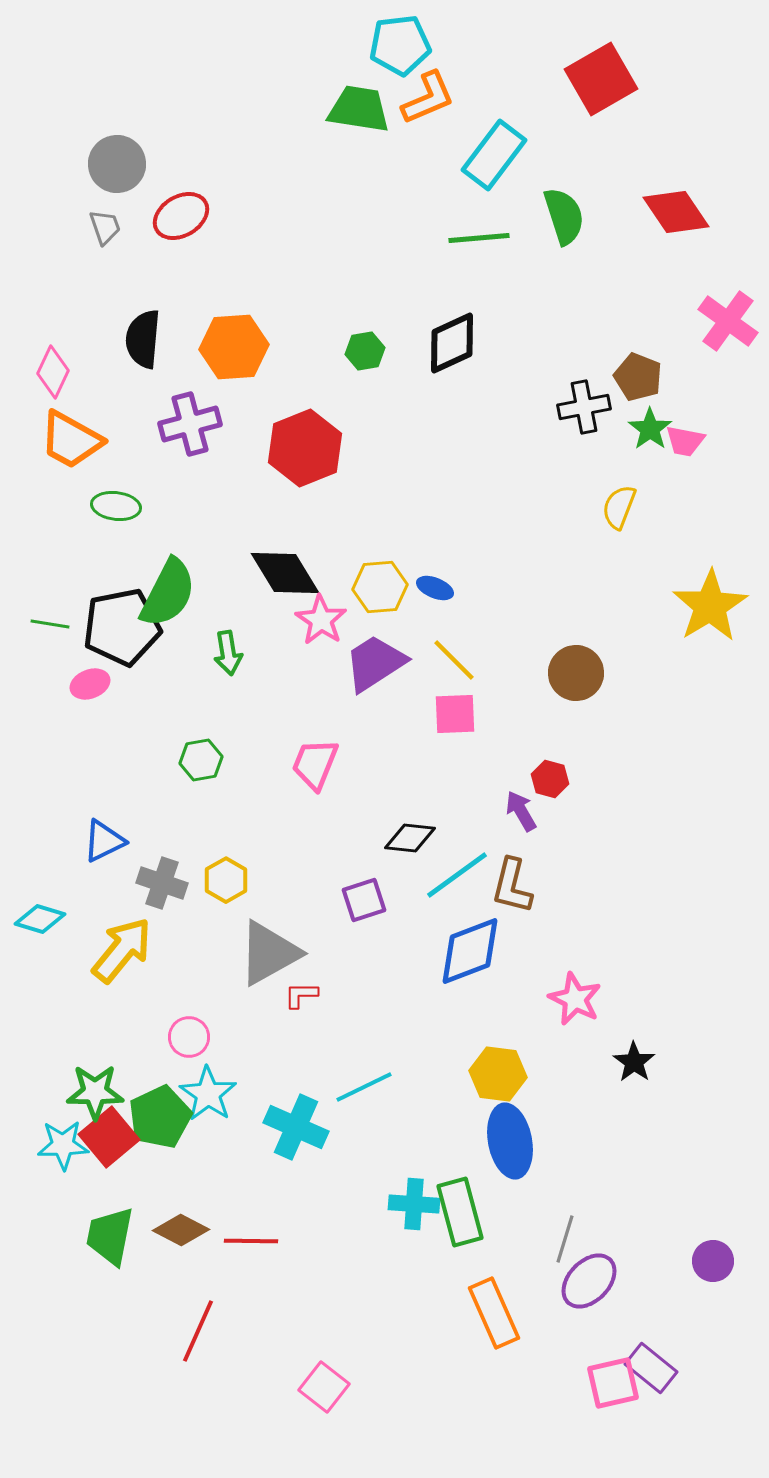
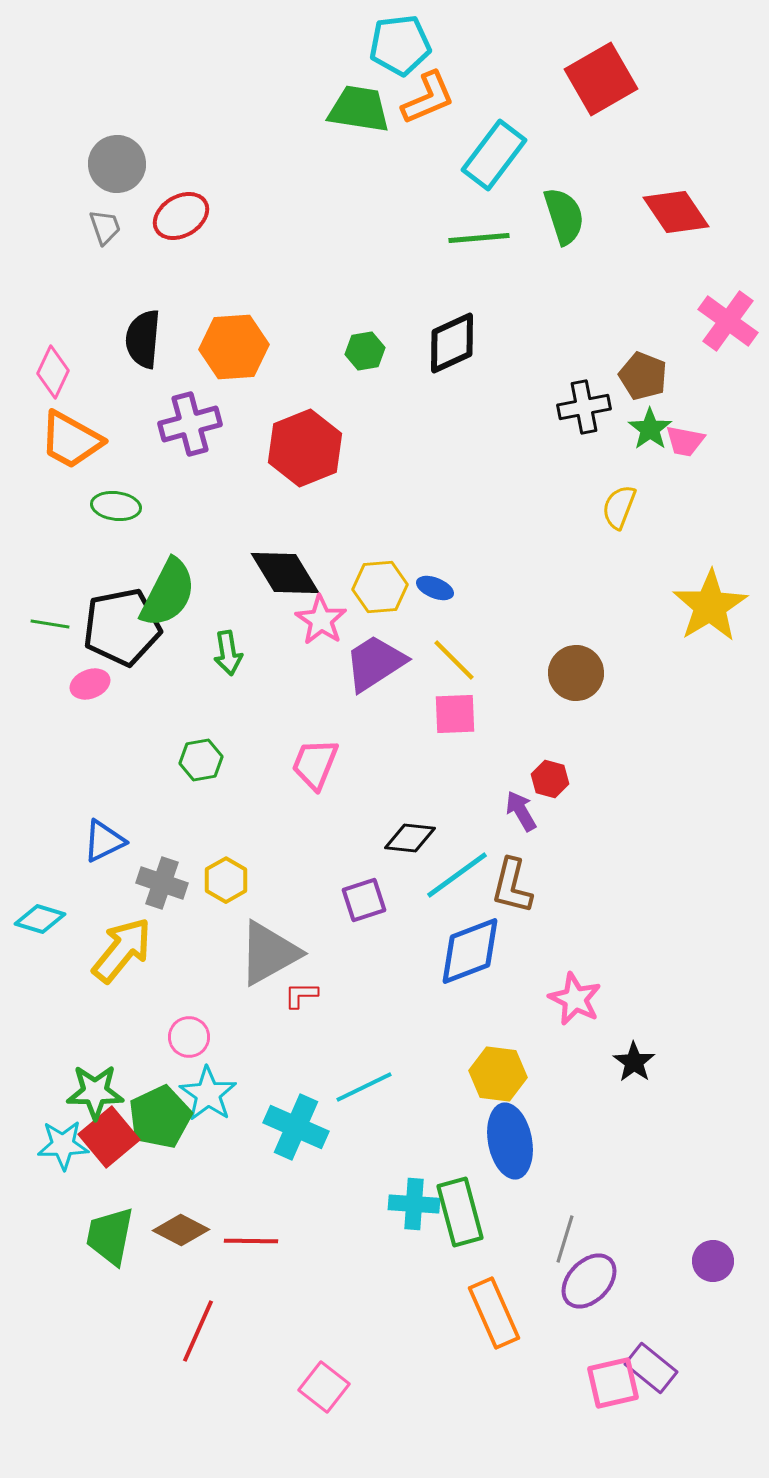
brown pentagon at (638, 377): moved 5 px right, 1 px up
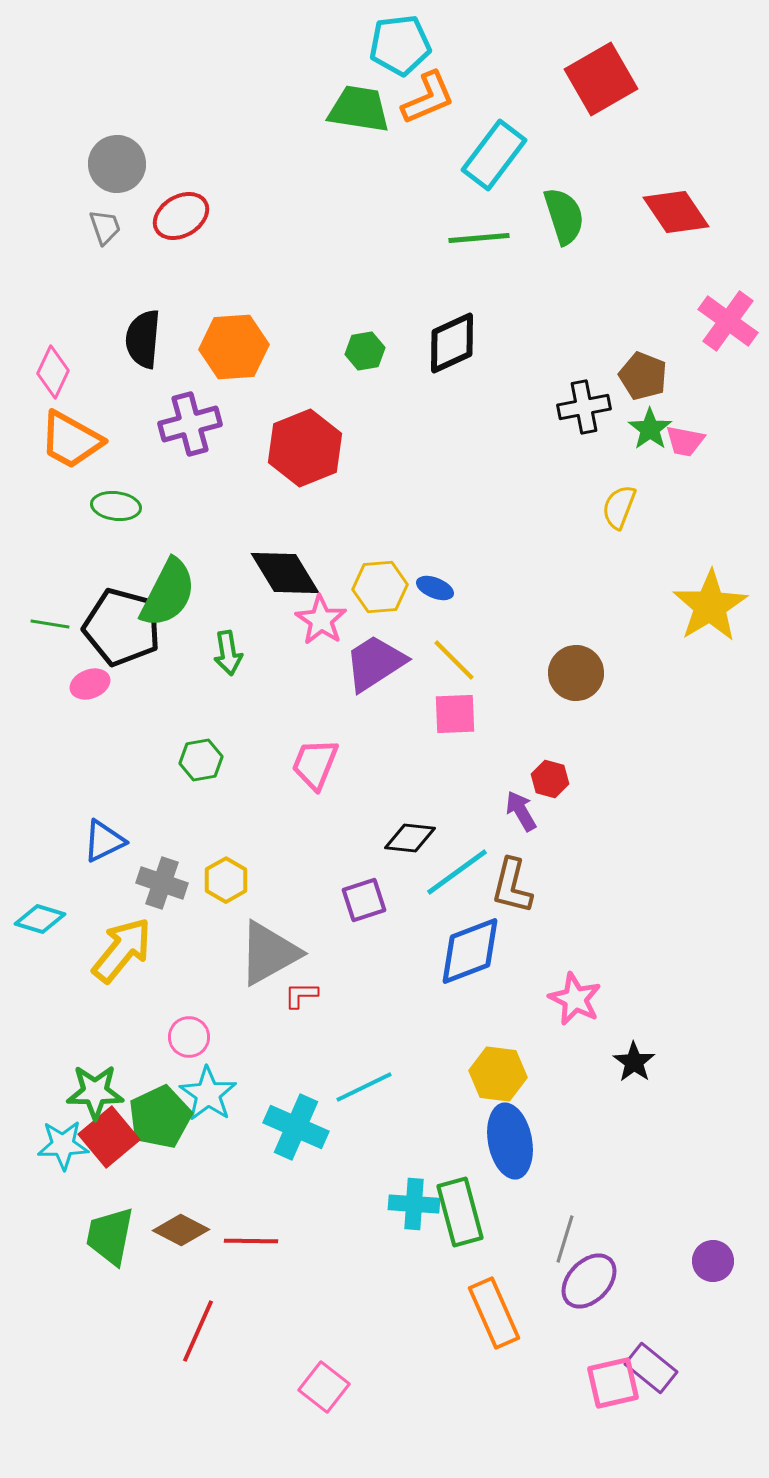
black pentagon at (122, 627): rotated 26 degrees clockwise
cyan line at (457, 875): moved 3 px up
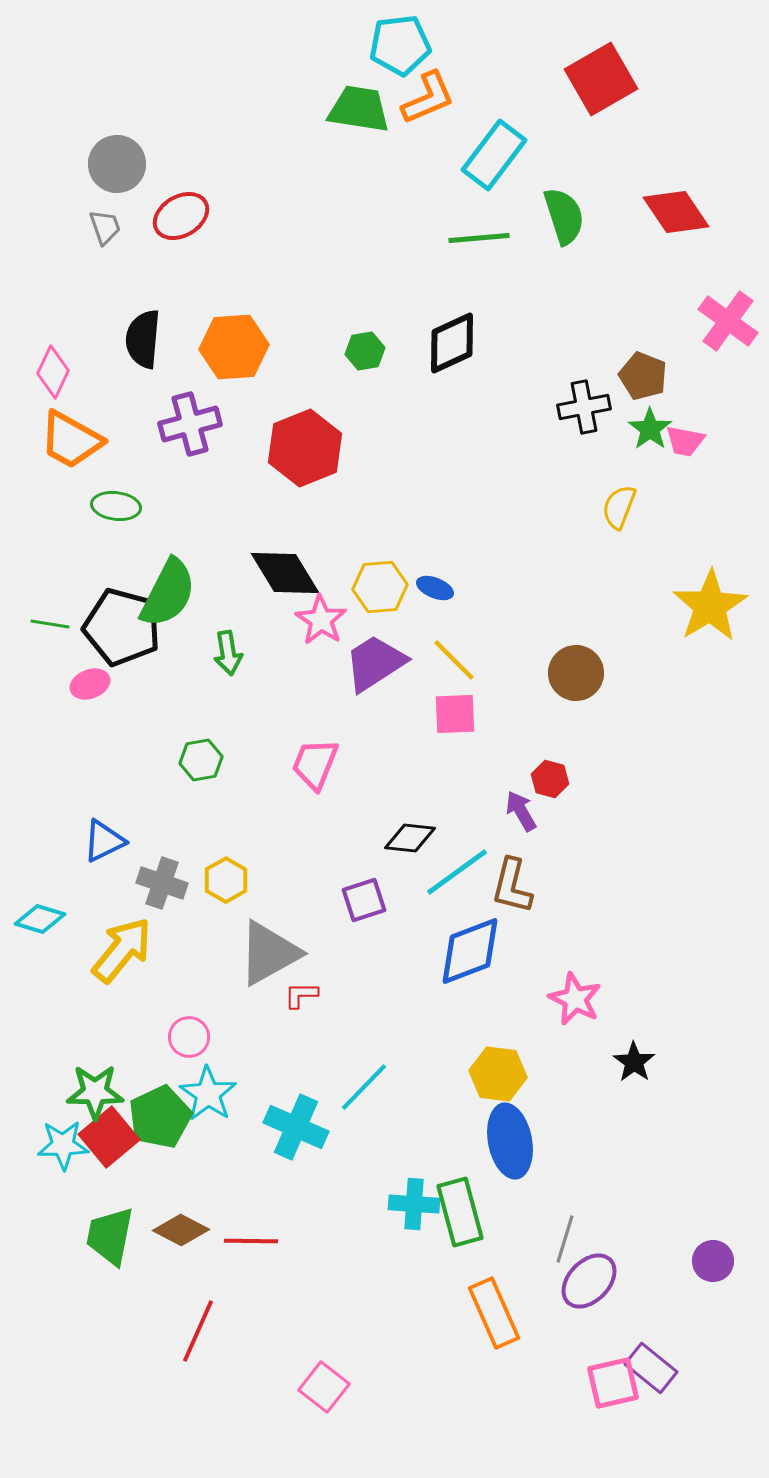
cyan line at (364, 1087): rotated 20 degrees counterclockwise
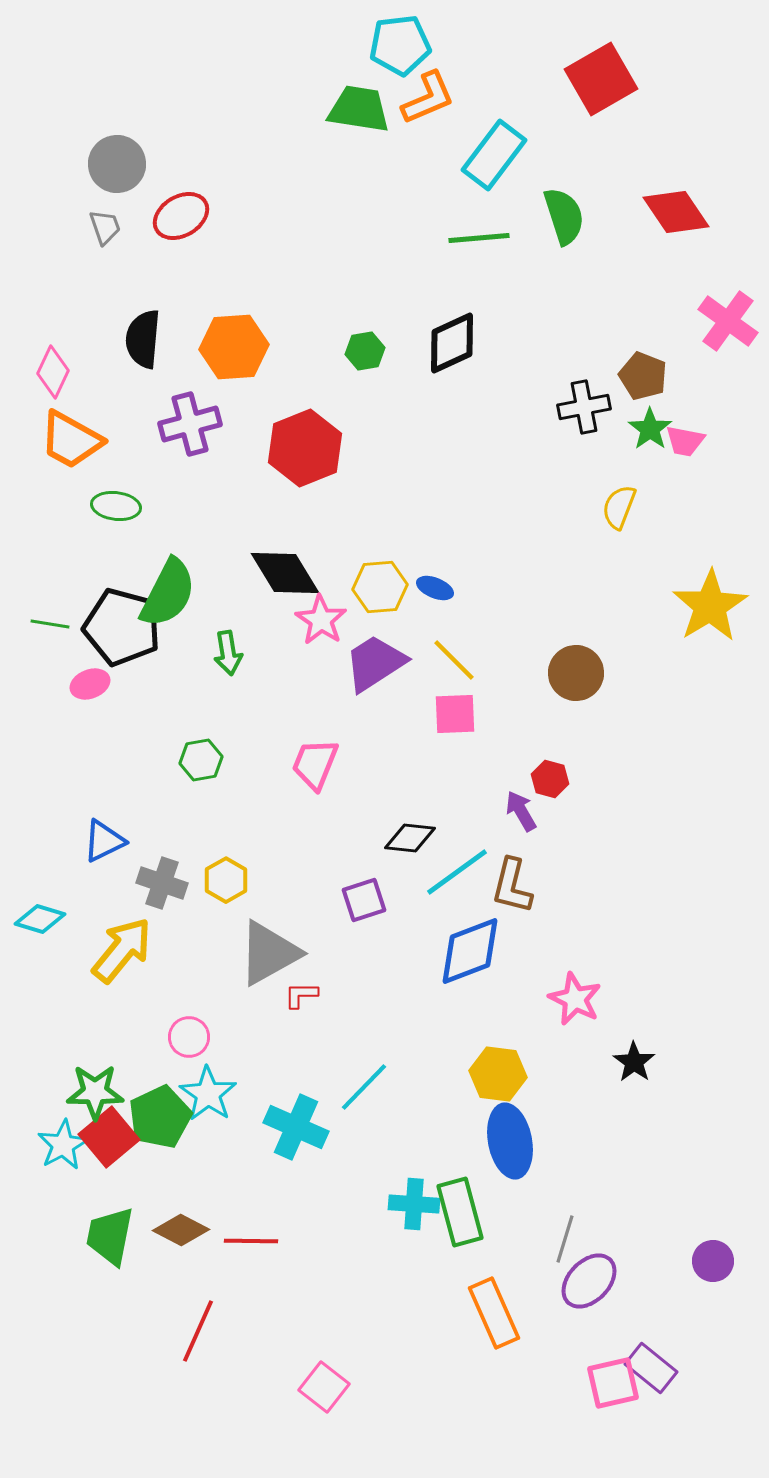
cyan star at (63, 1145): rotated 27 degrees counterclockwise
